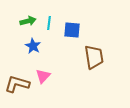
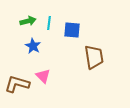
pink triangle: rotated 28 degrees counterclockwise
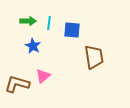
green arrow: rotated 14 degrees clockwise
pink triangle: rotated 35 degrees clockwise
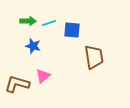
cyan line: rotated 64 degrees clockwise
blue star: rotated 14 degrees counterclockwise
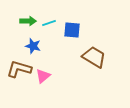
brown trapezoid: rotated 50 degrees counterclockwise
brown L-shape: moved 2 px right, 15 px up
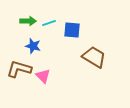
pink triangle: rotated 35 degrees counterclockwise
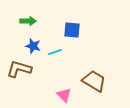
cyan line: moved 6 px right, 29 px down
brown trapezoid: moved 24 px down
pink triangle: moved 21 px right, 19 px down
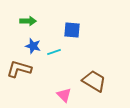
cyan line: moved 1 px left
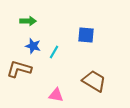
blue square: moved 14 px right, 5 px down
cyan line: rotated 40 degrees counterclockwise
pink triangle: moved 8 px left; rotated 35 degrees counterclockwise
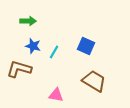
blue square: moved 11 px down; rotated 18 degrees clockwise
